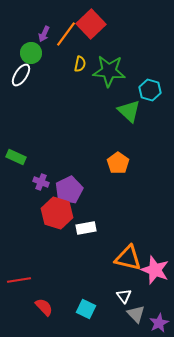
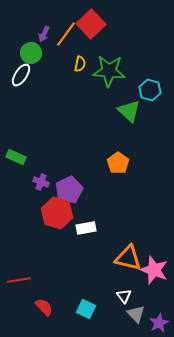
pink star: moved 1 px left
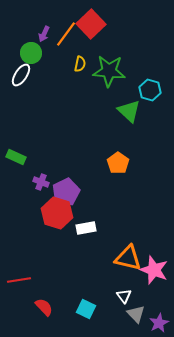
purple pentagon: moved 3 px left, 2 px down
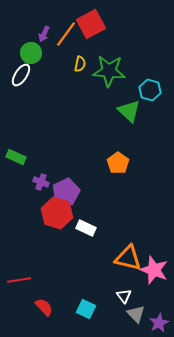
red square: rotated 16 degrees clockwise
white rectangle: rotated 36 degrees clockwise
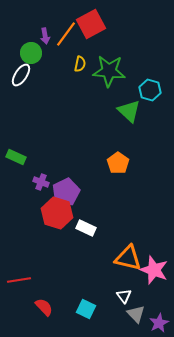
purple arrow: moved 1 px right, 2 px down; rotated 35 degrees counterclockwise
